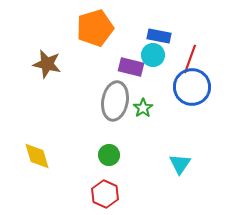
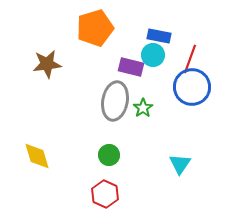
brown star: rotated 20 degrees counterclockwise
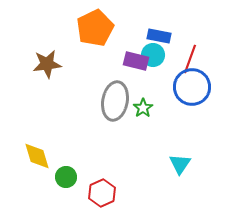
orange pentagon: rotated 9 degrees counterclockwise
purple rectangle: moved 5 px right, 6 px up
green circle: moved 43 px left, 22 px down
red hexagon: moved 3 px left, 1 px up; rotated 12 degrees clockwise
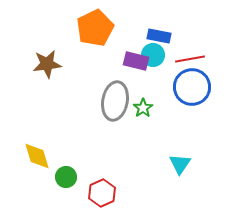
red line: rotated 60 degrees clockwise
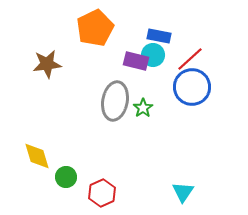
red line: rotated 32 degrees counterclockwise
cyan triangle: moved 3 px right, 28 px down
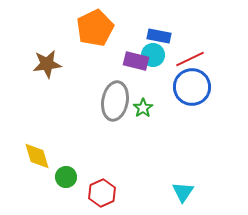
red line: rotated 16 degrees clockwise
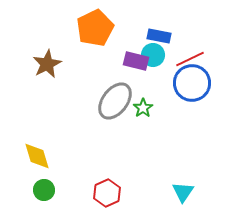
brown star: rotated 20 degrees counterclockwise
blue circle: moved 4 px up
gray ellipse: rotated 27 degrees clockwise
green circle: moved 22 px left, 13 px down
red hexagon: moved 5 px right
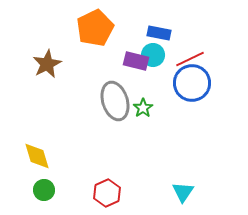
blue rectangle: moved 3 px up
gray ellipse: rotated 54 degrees counterclockwise
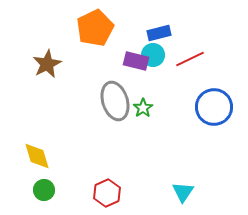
blue rectangle: rotated 25 degrees counterclockwise
blue circle: moved 22 px right, 24 px down
